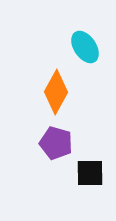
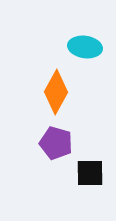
cyan ellipse: rotated 48 degrees counterclockwise
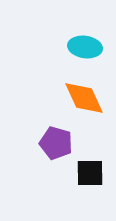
orange diamond: moved 28 px right, 6 px down; rotated 54 degrees counterclockwise
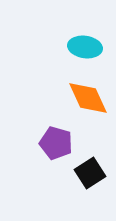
orange diamond: moved 4 px right
black square: rotated 32 degrees counterclockwise
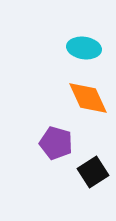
cyan ellipse: moved 1 px left, 1 px down
black square: moved 3 px right, 1 px up
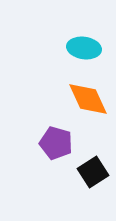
orange diamond: moved 1 px down
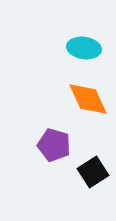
purple pentagon: moved 2 px left, 2 px down
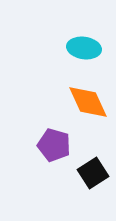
orange diamond: moved 3 px down
black square: moved 1 px down
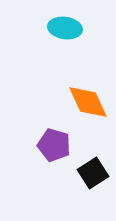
cyan ellipse: moved 19 px left, 20 px up
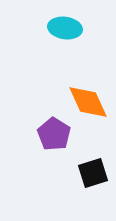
purple pentagon: moved 11 px up; rotated 16 degrees clockwise
black square: rotated 16 degrees clockwise
